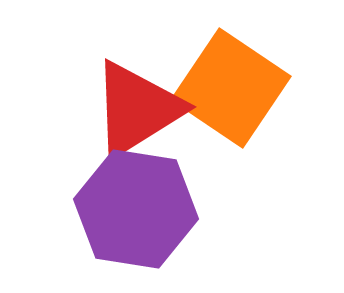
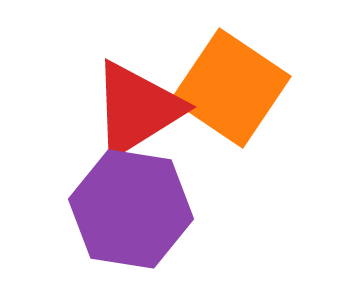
purple hexagon: moved 5 px left
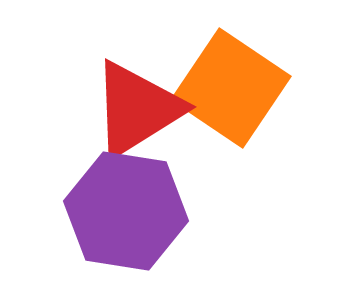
purple hexagon: moved 5 px left, 2 px down
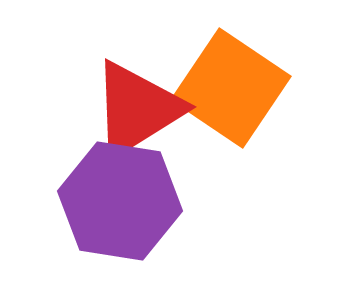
purple hexagon: moved 6 px left, 10 px up
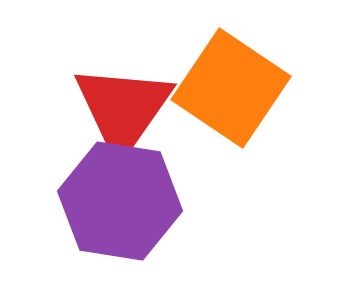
red triangle: moved 14 px left; rotated 23 degrees counterclockwise
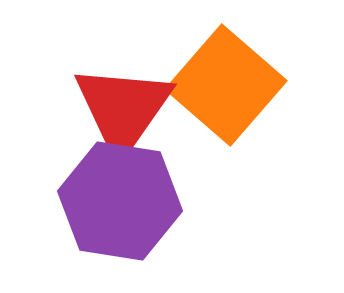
orange square: moved 5 px left, 3 px up; rotated 7 degrees clockwise
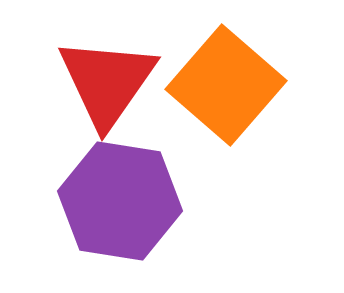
red triangle: moved 16 px left, 27 px up
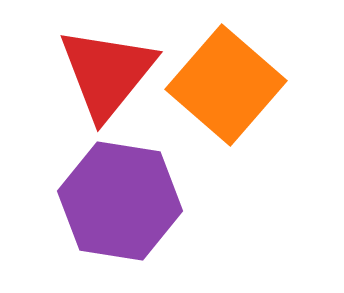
red triangle: moved 9 px up; rotated 4 degrees clockwise
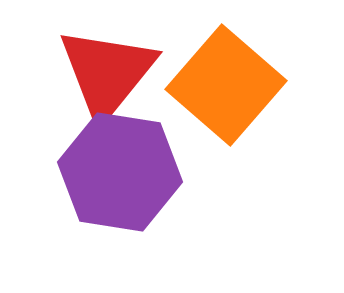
purple hexagon: moved 29 px up
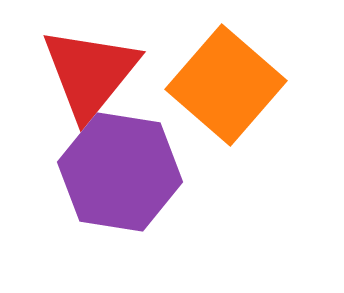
red triangle: moved 17 px left
